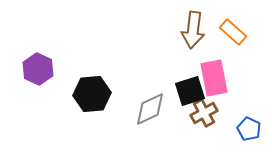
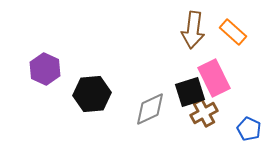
purple hexagon: moved 7 px right
pink rectangle: rotated 15 degrees counterclockwise
black square: moved 1 px down
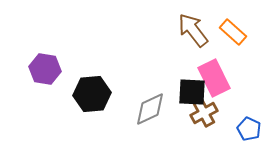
brown arrow: rotated 135 degrees clockwise
purple hexagon: rotated 16 degrees counterclockwise
black square: moved 2 px right; rotated 20 degrees clockwise
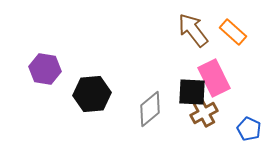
gray diamond: rotated 15 degrees counterclockwise
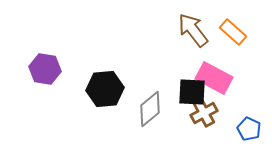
pink rectangle: rotated 36 degrees counterclockwise
black hexagon: moved 13 px right, 5 px up
